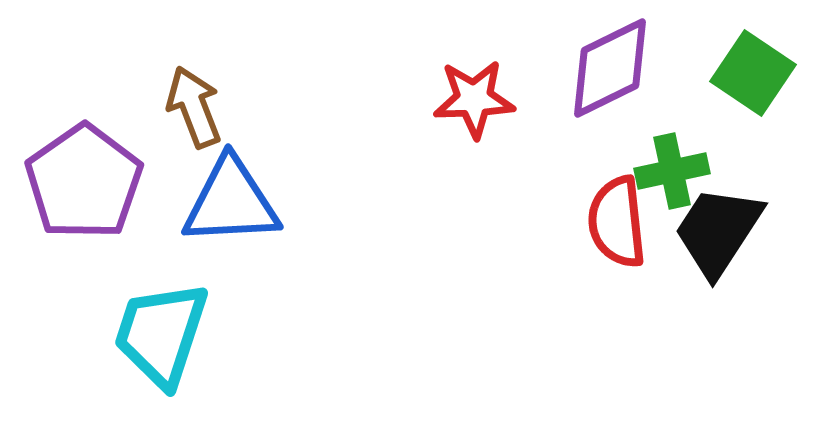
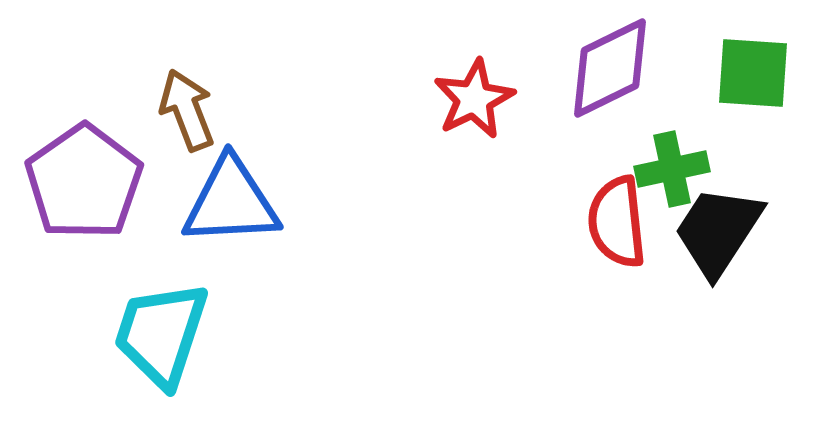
green square: rotated 30 degrees counterclockwise
red star: rotated 24 degrees counterclockwise
brown arrow: moved 7 px left, 3 px down
green cross: moved 2 px up
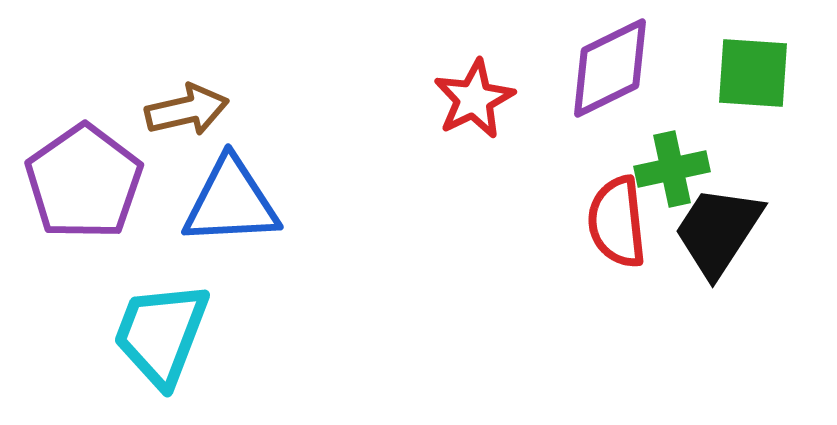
brown arrow: rotated 98 degrees clockwise
cyan trapezoid: rotated 3 degrees clockwise
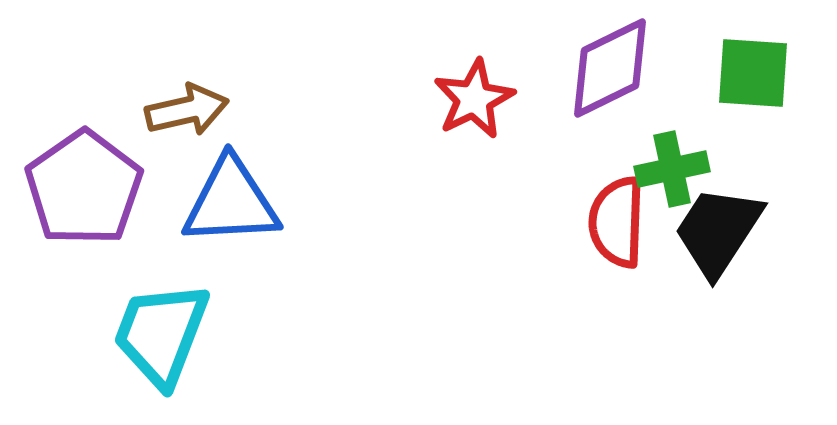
purple pentagon: moved 6 px down
red semicircle: rotated 8 degrees clockwise
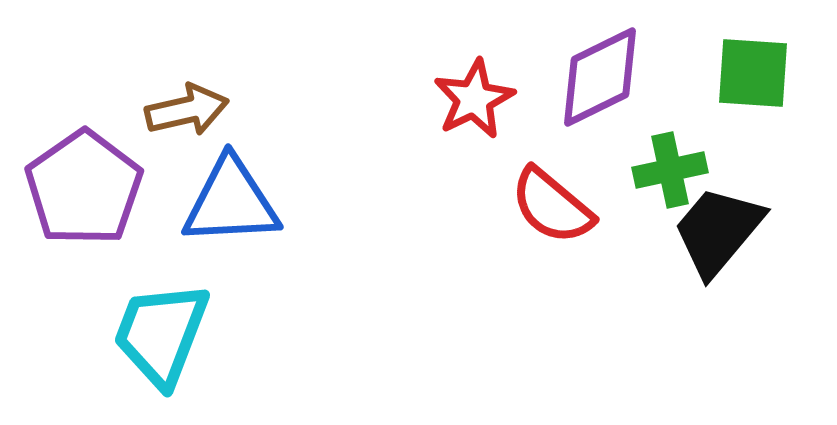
purple diamond: moved 10 px left, 9 px down
green cross: moved 2 px left, 1 px down
red semicircle: moved 65 px left, 16 px up; rotated 52 degrees counterclockwise
black trapezoid: rotated 7 degrees clockwise
